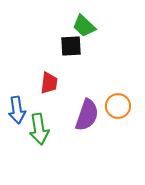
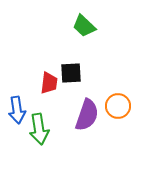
black square: moved 27 px down
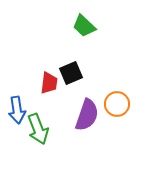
black square: rotated 20 degrees counterclockwise
orange circle: moved 1 px left, 2 px up
green arrow: moved 1 px left; rotated 12 degrees counterclockwise
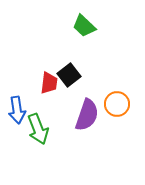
black square: moved 2 px left, 2 px down; rotated 15 degrees counterclockwise
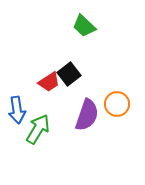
black square: moved 1 px up
red trapezoid: moved 1 px up; rotated 50 degrees clockwise
green arrow: rotated 128 degrees counterclockwise
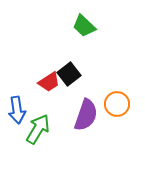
purple semicircle: moved 1 px left
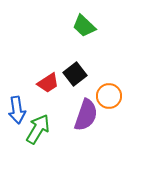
black square: moved 6 px right
red trapezoid: moved 1 px left, 1 px down
orange circle: moved 8 px left, 8 px up
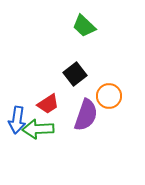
red trapezoid: moved 21 px down
blue arrow: moved 10 px down; rotated 16 degrees clockwise
green arrow: rotated 124 degrees counterclockwise
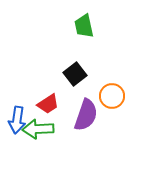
green trapezoid: rotated 35 degrees clockwise
orange circle: moved 3 px right
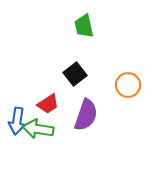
orange circle: moved 16 px right, 11 px up
blue arrow: moved 1 px down
green arrow: rotated 12 degrees clockwise
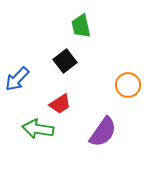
green trapezoid: moved 3 px left
black square: moved 10 px left, 13 px up
red trapezoid: moved 12 px right
purple semicircle: moved 17 px right, 17 px down; rotated 16 degrees clockwise
blue arrow: moved 42 px up; rotated 36 degrees clockwise
